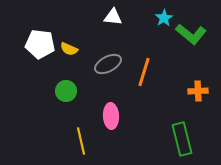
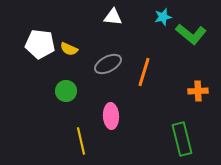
cyan star: moved 1 px left, 1 px up; rotated 18 degrees clockwise
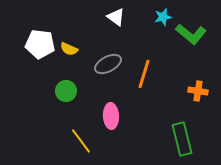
white triangle: moved 3 px right; rotated 30 degrees clockwise
orange line: moved 2 px down
orange cross: rotated 12 degrees clockwise
yellow line: rotated 24 degrees counterclockwise
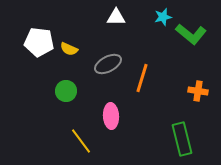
white triangle: rotated 36 degrees counterclockwise
white pentagon: moved 1 px left, 2 px up
orange line: moved 2 px left, 4 px down
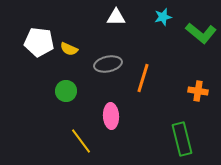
green L-shape: moved 10 px right, 1 px up
gray ellipse: rotated 16 degrees clockwise
orange line: moved 1 px right
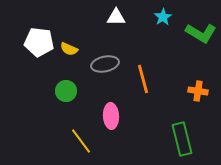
cyan star: rotated 18 degrees counterclockwise
green L-shape: rotated 8 degrees counterclockwise
gray ellipse: moved 3 px left
orange line: moved 1 px down; rotated 32 degrees counterclockwise
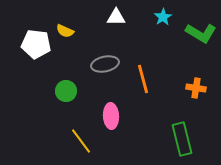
white pentagon: moved 3 px left, 2 px down
yellow semicircle: moved 4 px left, 18 px up
orange cross: moved 2 px left, 3 px up
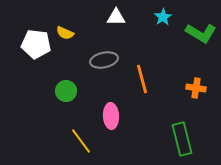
yellow semicircle: moved 2 px down
gray ellipse: moved 1 px left, 4 px up
orange line: moved 1 px left
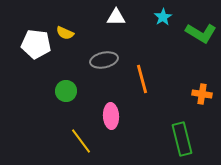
orange cross: moved 6 px right, 6 px down
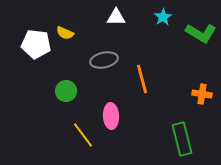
yellow line: moved 2 px right, 6 px up
